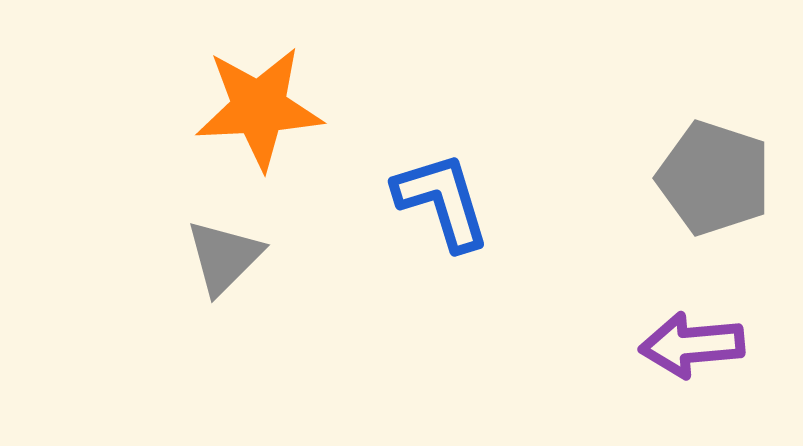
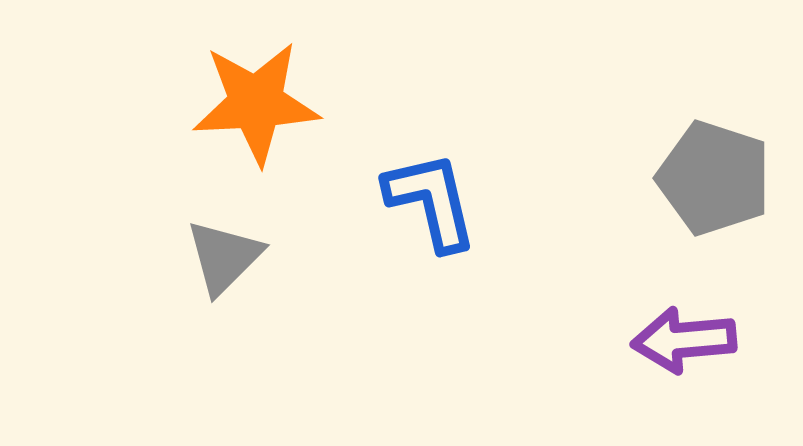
orange star: moved 3 px left, 5 px up
blue L-shape: moved 11 px left; rotated 4 degrees clockwise
purple arrow: moved 8 px left, 5 px up
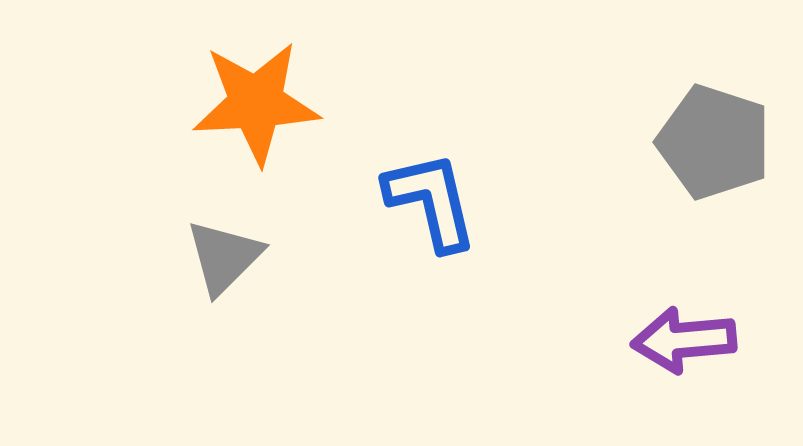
gray pentagon: moved 36 px up
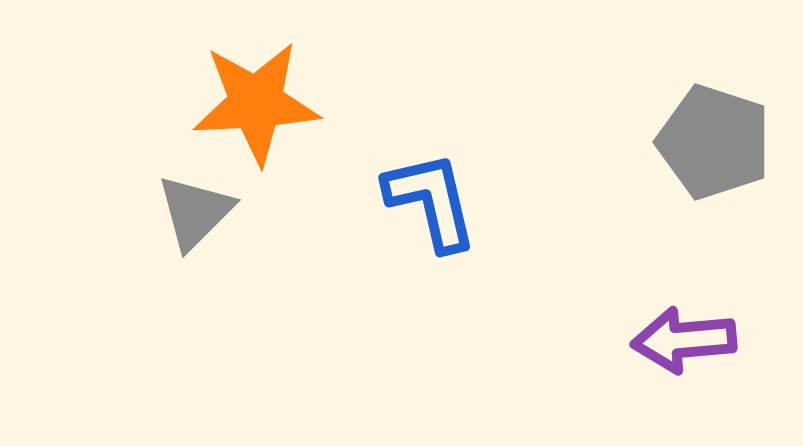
gray triangle: moved 29 px left, 45 px up
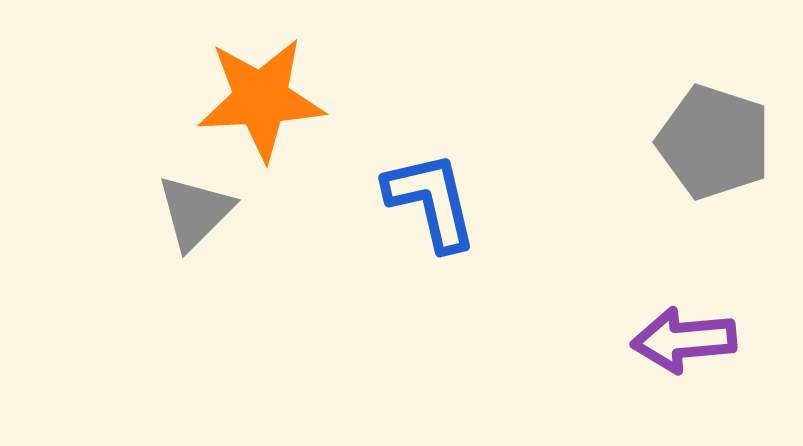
orange star: moved 5 px right, 4 px up
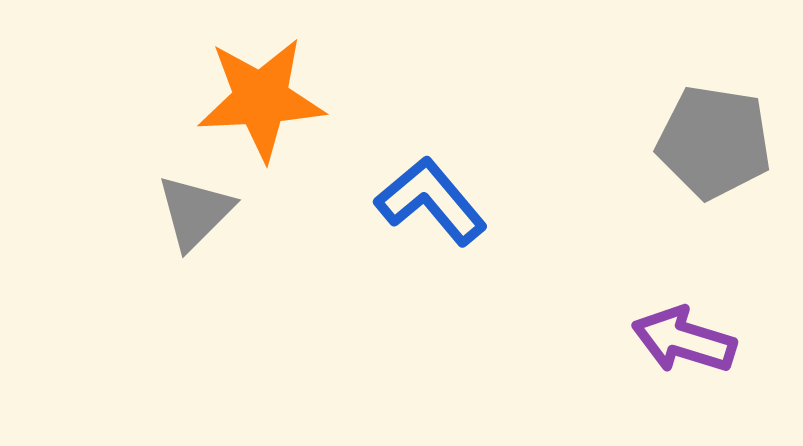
gray pentagon: rotated 9 degrees counterclockwise
blue L-shape: rotated 27 degrees counterclockwise
purple arrow: rotated 22 degrees clockwise
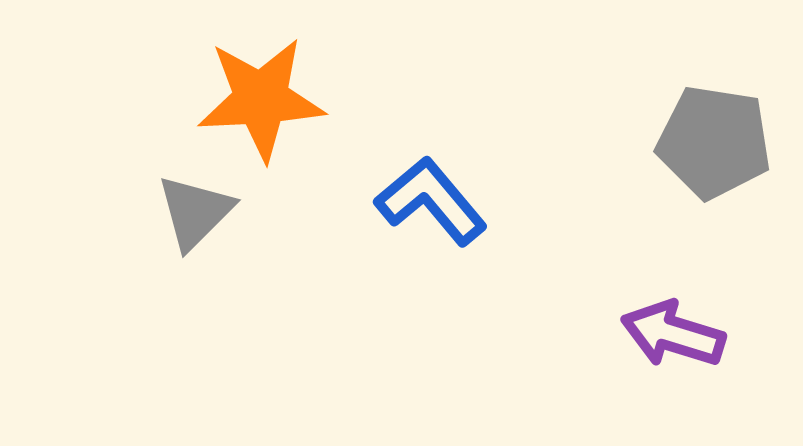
purple arrow: moved 11 px left, 6 px up
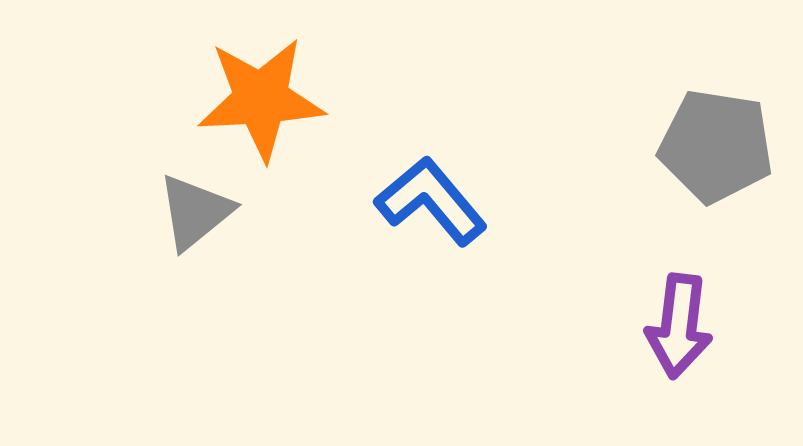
gray pentagon: moved 2 px right, 4 px down
gray triangle: rotated 6 degrees clockwise
purple arrow: moved 6 px right, 8 px up; rotated 100 degrees counterclockwise
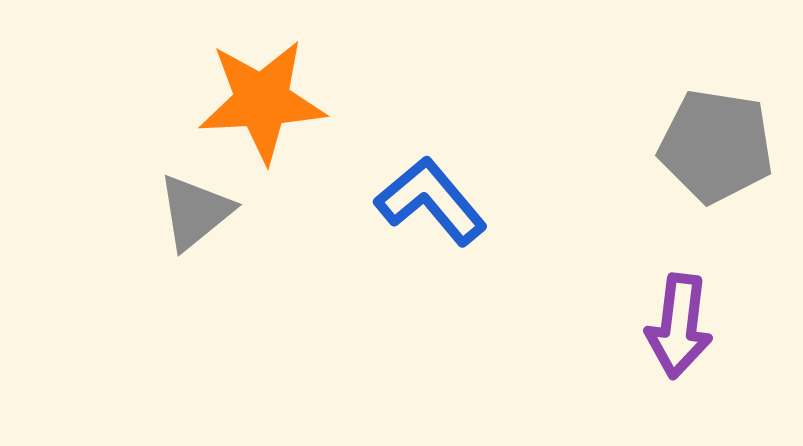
orange star: moved 1 px right, 2 px down
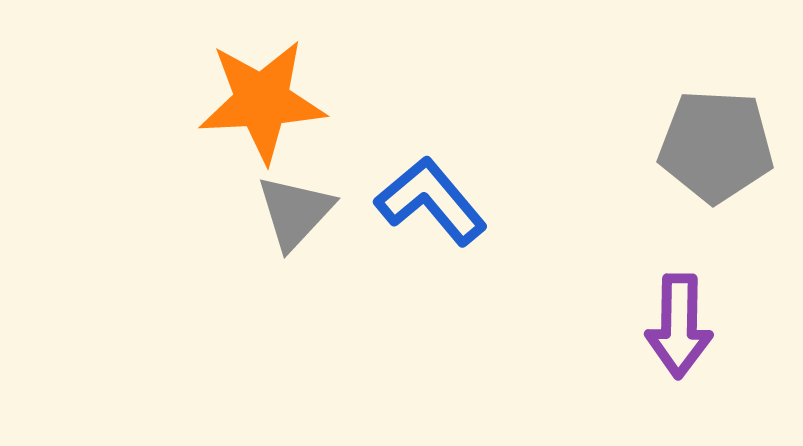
gray pentagon: rotated 6 degrees counterclockwise
gray triangle: moved 100 px right; rotated 8 degrees counterclockwise
purple arrow: rotated 6 degrees counterclockwise
